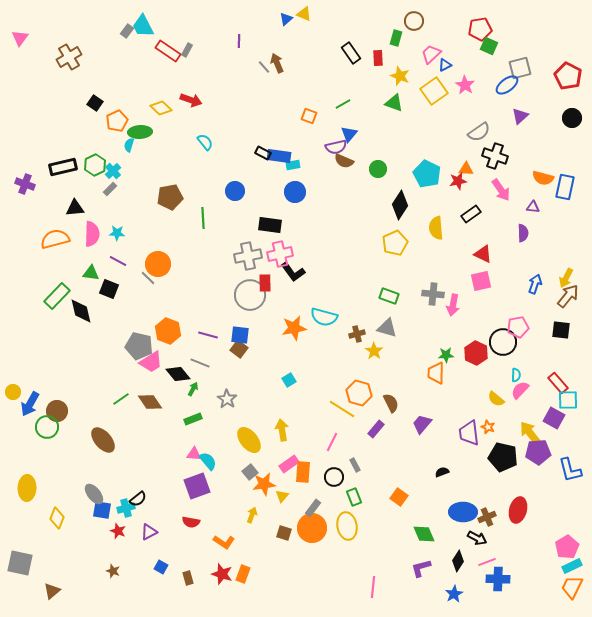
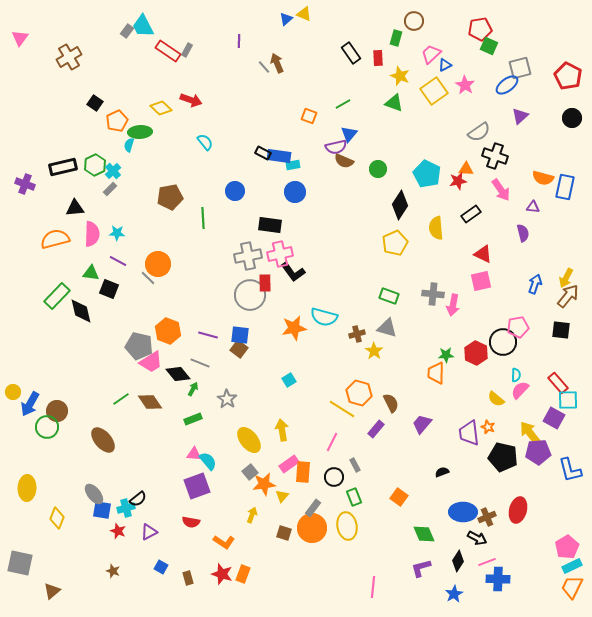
purple semicircle at (523, 233): rotated 12 degrees counterclockwise
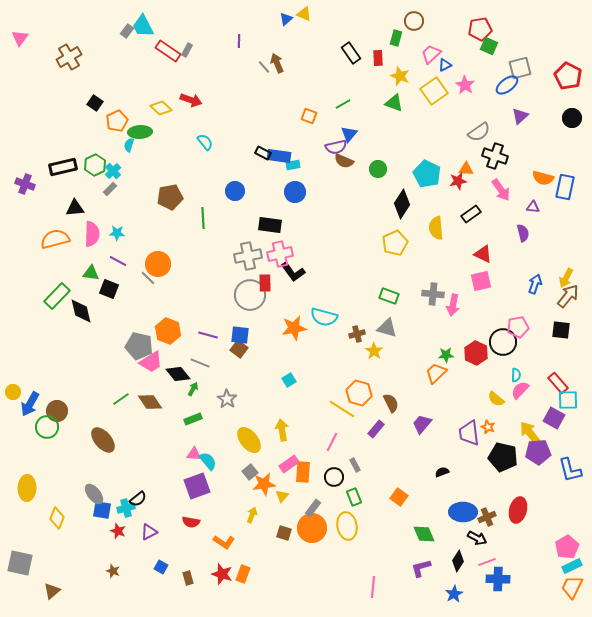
black diamond at (400, 205): moved 2 px right, 1 px up
orange trapezoid at (436, 373): rotated 45 degrees clockwise
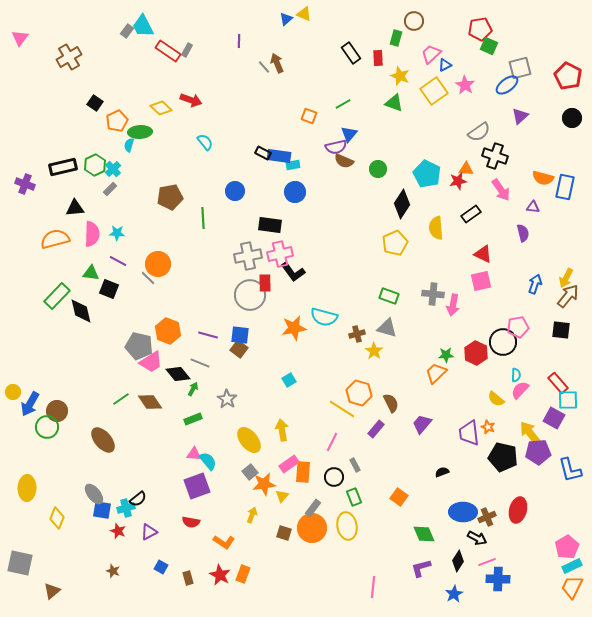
cyan cross at (113, 171): moved 2 px up
red star at (222, 574): moved 2 px left, 1 px down; rotated 10 degrees clockwise
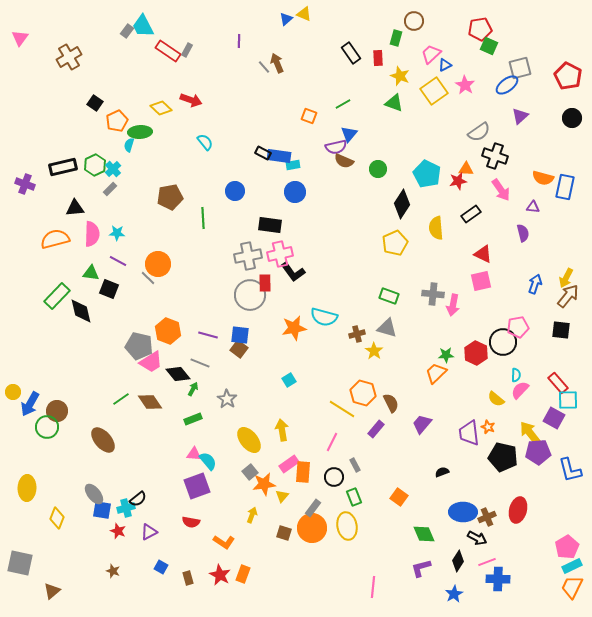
orange hexagon at (359, 393): moved 4 px right
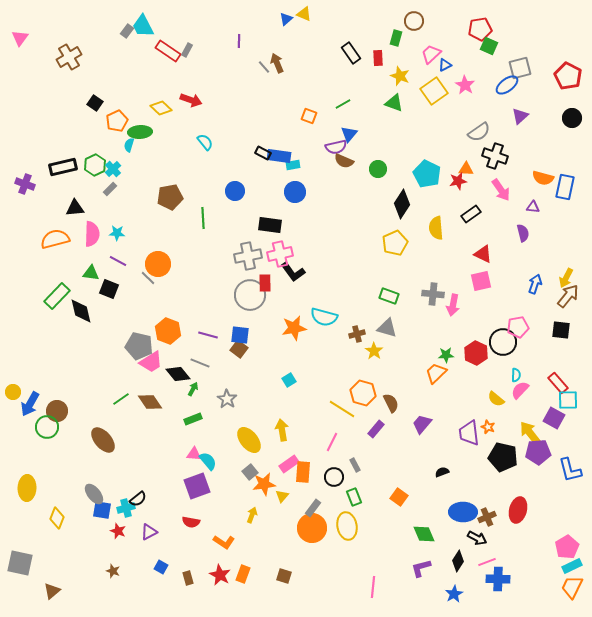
brown square at (284, 533): moved 43 px down
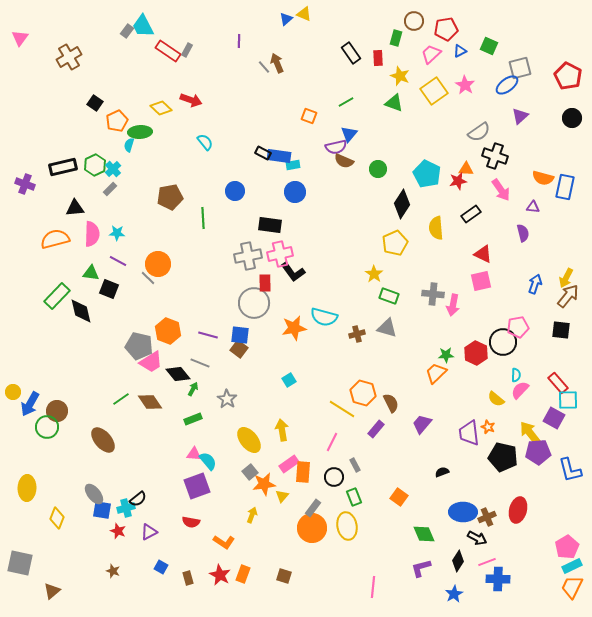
red pentagon at (480, 29): moved 34 px left
blue triangle at (445, 65): moved 15 px right, 14 px up
green line at (343, 104): moved 3 px right, 2 px up
gray circle at (250, 295): moved 4 px right, 8 px down
yellow star at (374, 351): moved 77 px up
